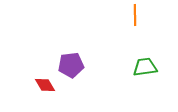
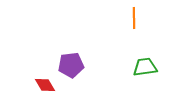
orange line: moved 1 px left, 3 px down
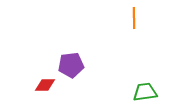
green trapezoid: moved 25 px down
red diamond: rotated 60 degrees counterclockwise
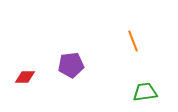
orange line: moved 1 px left, 23 px down; rotated 20 degrees counterclockwise
red diamond: moved 20 px left, 8 px up
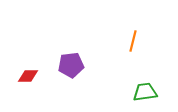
orange line: rotated 35 degrees clockwise
red diamond: moved 3 px right, 1 px up
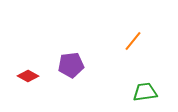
orange line: rotated 25 degrees clockwise
red diamond: rotated 30 degrees clockwise
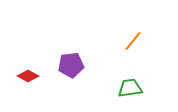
green trapezoid: moved 15 px left, 4 px up
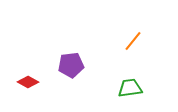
red diamond: moved 6 px down
